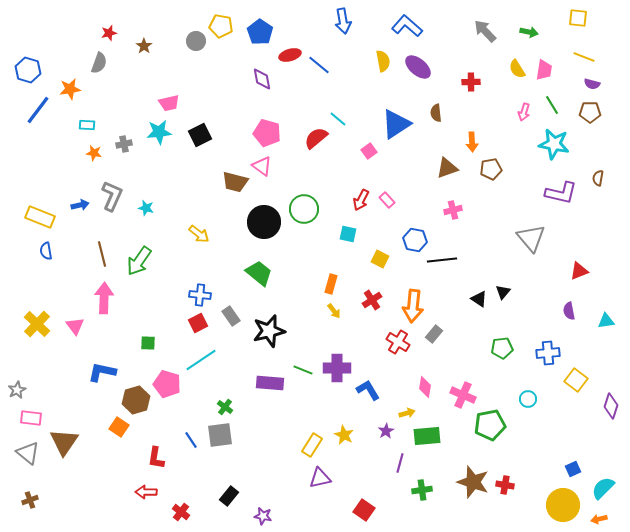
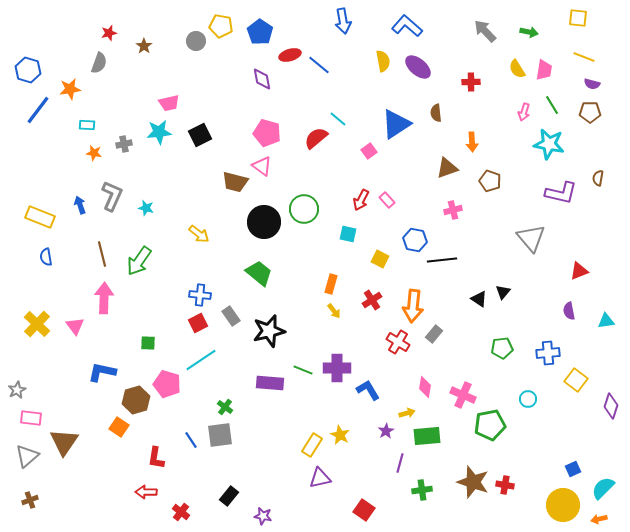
cyan star at (554, 144): moved 5 px left
brown pentagon at (491, 169): moved 1 px left, 12 px down; rotated 30 degrees clockwise
blue arrow at (80, 205): rotated 96 degrees counterclockwise
blue semicircle at (46, 251): moved 6 px down
yellow star at (344, 435): moved 4 px left
gray triangle at (28, 453): moved 1 px left, 3 px down; rotated 40 degrees clockwise
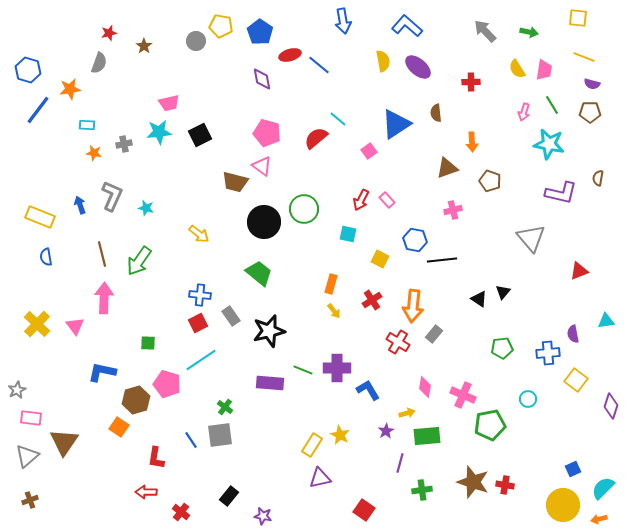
purple semicircle at (569, 311): moved 4 px right, 23 px down
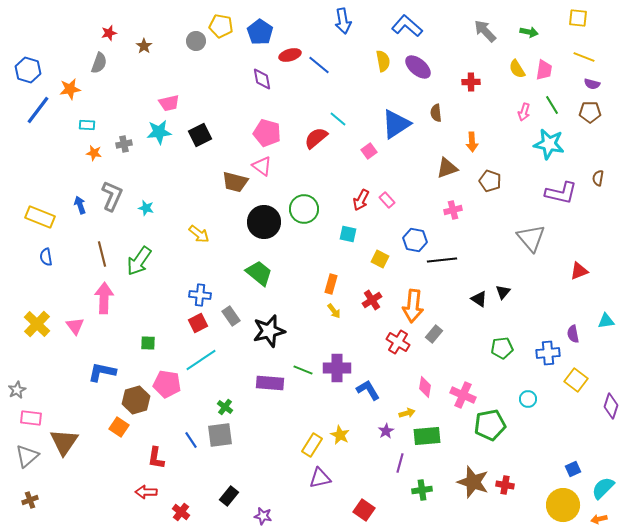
pink pentagon at (167, 384): rotated 8 degrees counterclockwise
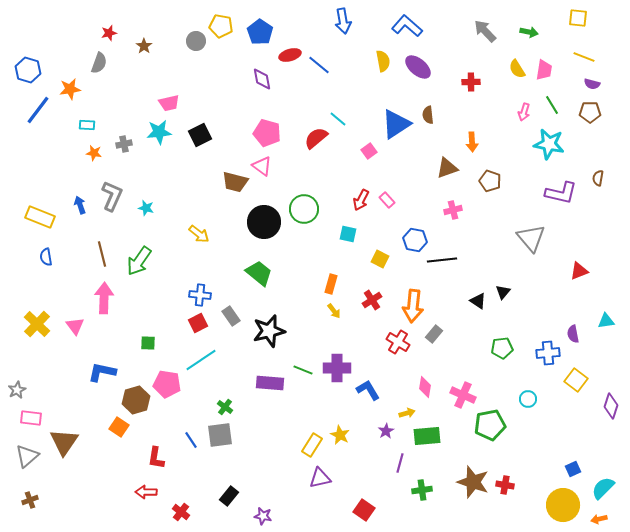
brown semicircle at (436, 113): moved 8 px left, 2 px down
black triangle at (479, 299): moved 1 px left, 2 px down
